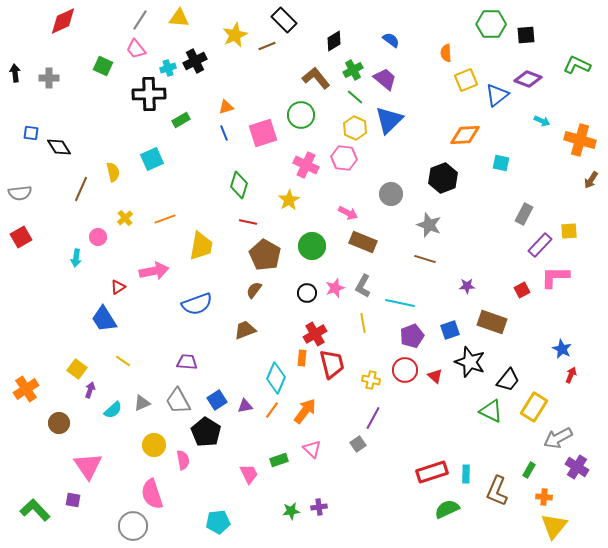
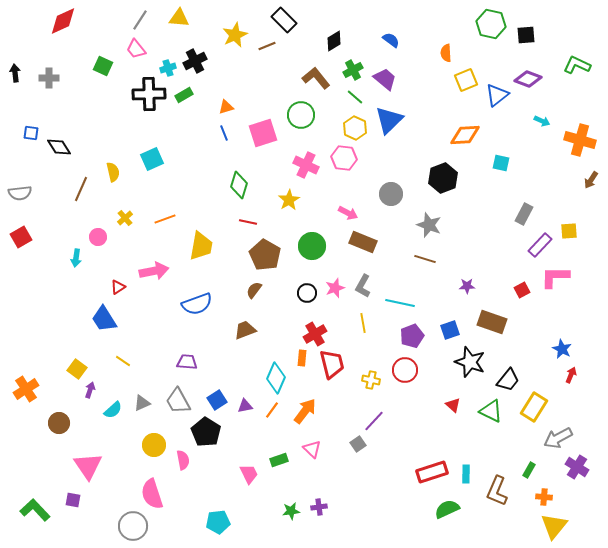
green hexagon at (491, 24): rotated 12 degrees clockwise
green rectangle at (181, 120): moved 3 px right, 25 px up
red triangle at (435, 376): moved 18 px right, 29 px down
purple line at (373, 418): moved 1 px right, 3 px down; rotated 15 degrees clockwise
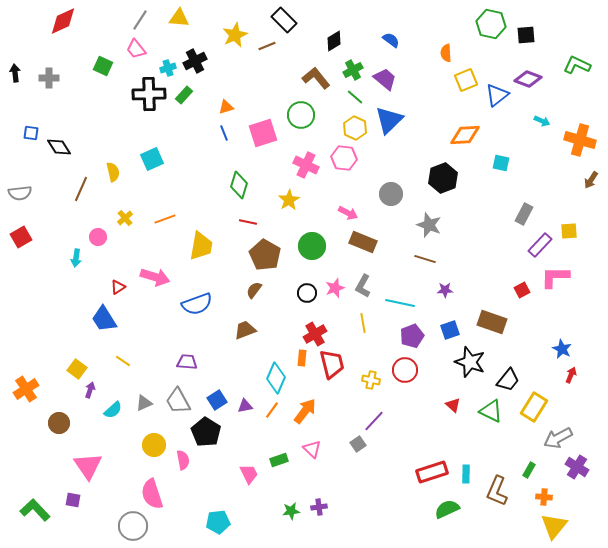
green rectangle at (184, 95): rotated 18 degrees counterclockwise
pink arrow at (154, 271): moved 1 px right, 6 px down; rotated 28 degrees clockwise
purple star at (467, 286): moved 22 px left, 4 px down
gray triangle at (142, 403): moved 2 px right
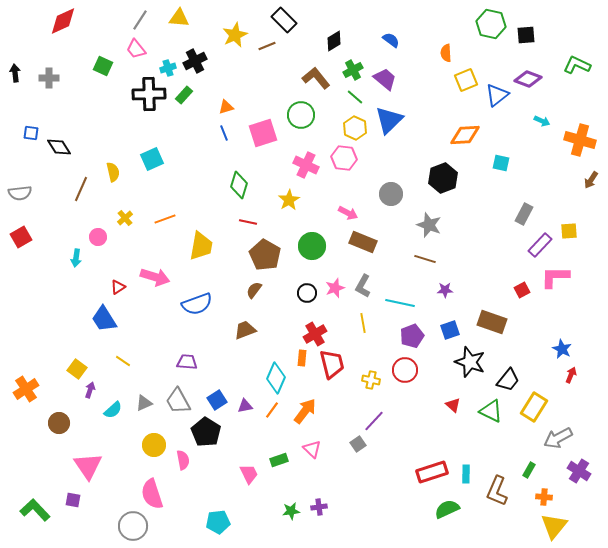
purple cross at (577, 467): moved 2 px right, 4 px down
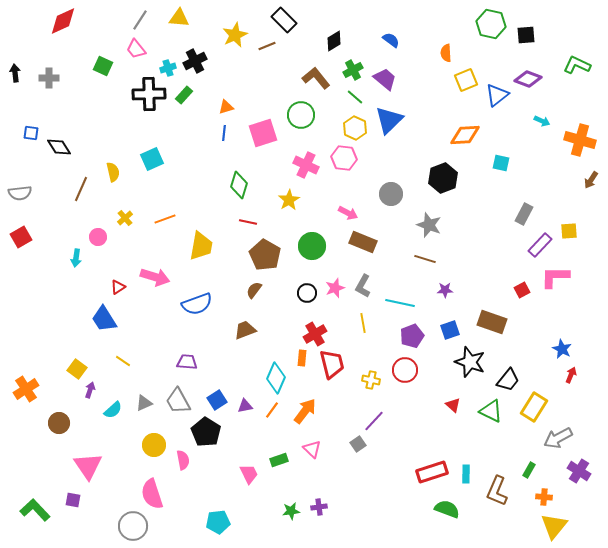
blue line at (224, 133): rotated 28 degrees clockwise
green semicircle at (447, 509): rotated 45 degrees clockwise
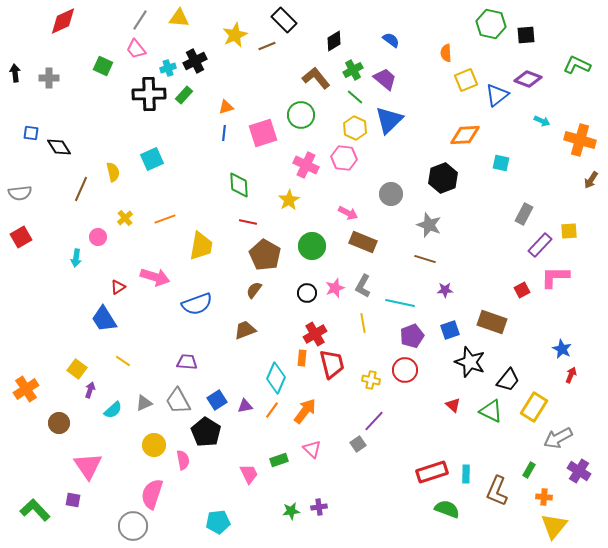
green diamond at (239, 185): rotated 20 degrees counterclockwise
pink semicircle at (152, 494): rotated 36 degrees clockwise
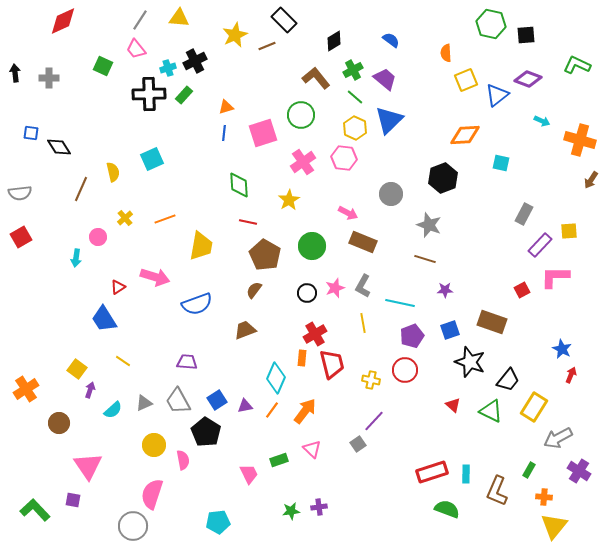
pink cross at (306, 165): moved 3 px left, 3 px up; rotated 30 degrees clockwise
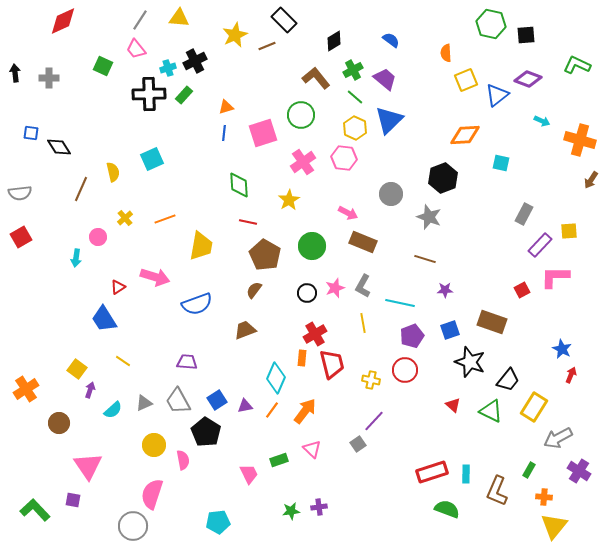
gray star at (429, 225): moved 8 px up
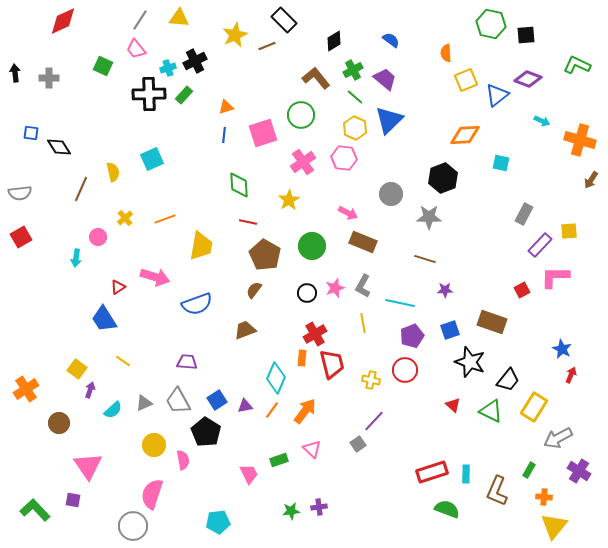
blue line at (224, 133): moved 2 px down
gray star at (429, 217): rotated 20 degrees counterclockwise
